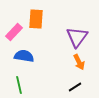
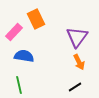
orange rectangle: rotated 30 degrees counterclockwise
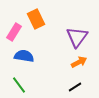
pink rectangle: rotated 12 degrees counterclockwise
orange arrow: rotated 91 degrees counterclockwise
green line: rotated 24 degrees counterclockwise
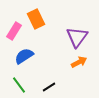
pink rectangle: moved 1 px up
blue semicircle: rotated 42 degrees counterclockwise
black line: moved 26 px left
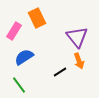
orange rectangle: moved 1 px right, 1 px up
purple triangle: rotated 15 degrees counterclockwise
blue semicircle: moved 1 px down
orange arrow: moved 1 px up; rotated 98 degrees clockwise
black line: moved 11 px right, 15 px up
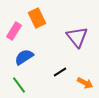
orange arrow: moved 6 px right, 22 px down; rotated 42 degrees counterclockwise
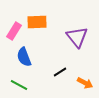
orange rectangle: moved 4 px down; rotated 66 degrees counterclockwise
blue semicircle: rotated 78 degrees counterclockwise
green line: rotated 24 degrees counterclockwise
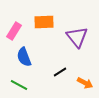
orange rectangle: moved 7 px right
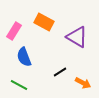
orange rectangle: rotated 30 degrees clockwise
purple triangle: rotated 20 degrees counterclockwise
orange arrow: moved 2 px left
